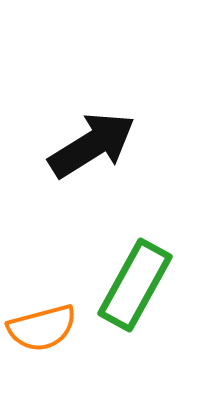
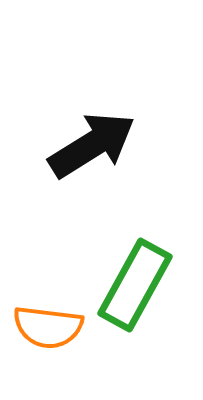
orange semicircle: moved 6 px right, 1 px up; rotated 22 degrees clockwise
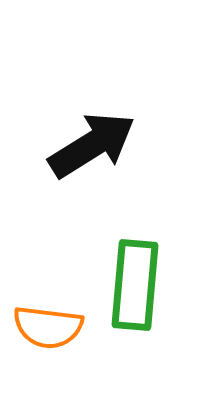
green rectangle: rotated 24 degrees counterclockwise
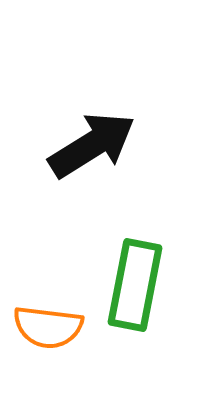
green rectangle: rotated 6 degrees clockwise
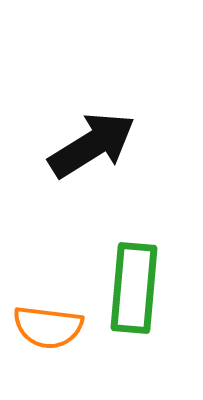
green rectangle: moved 1 px left, 3 px down; rotated 6 degrees counterclockwise
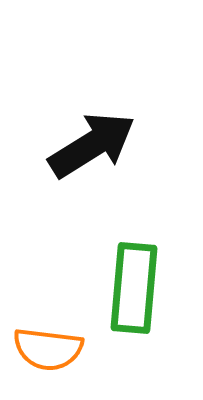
orange semicircle: moved 22 px down
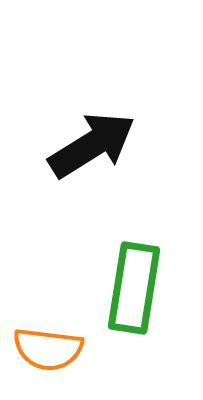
green rectangle: rotated 4 degrees clockwise
